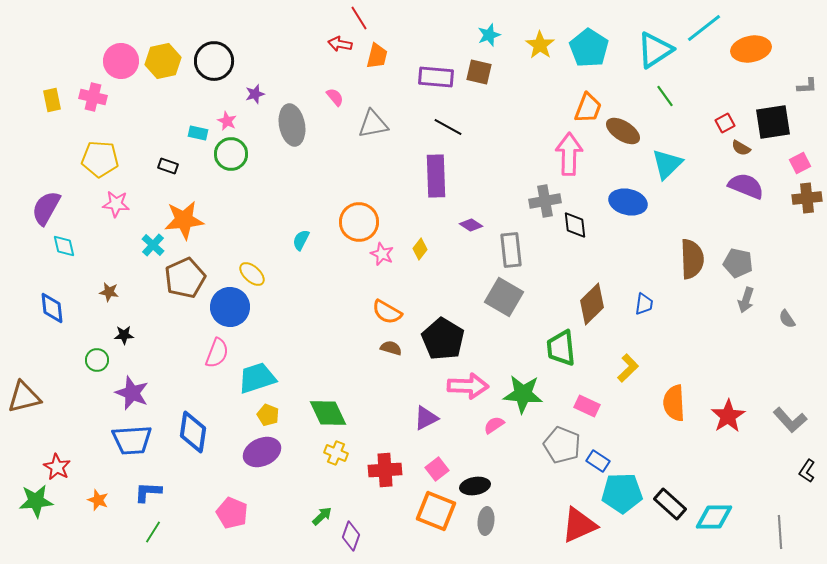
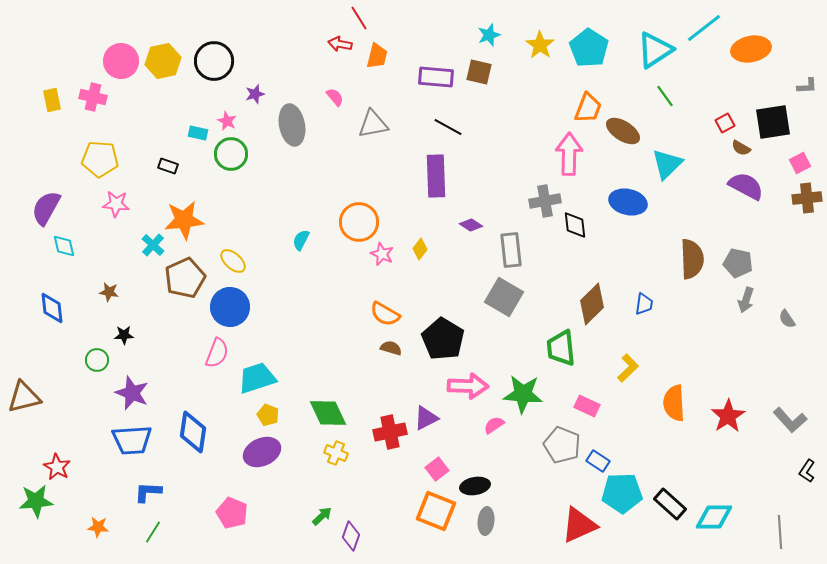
purple semicircle at (746, 186): rotated 6 degrees clockwise
yellow ellipse at (252, 274): moved 19 px left, 13 px up
orange semicircle at (387, 312): moved 2 px left, 2 px down
red cross at (385, 470): moved 5 px right, 38 px up; rotated 8 degrees counterclockwise
orange star at (98, 500): moved 27 px down; rotated 15 degrees counterclockwise
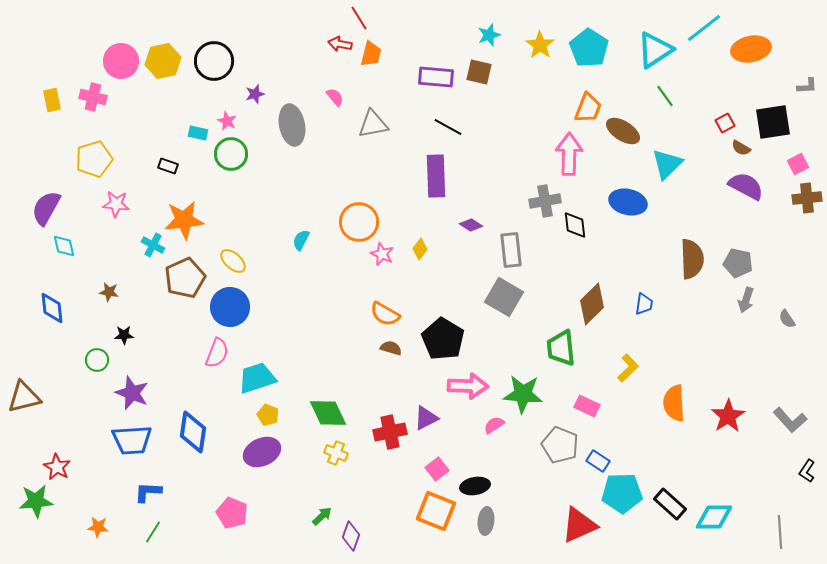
orange trapezoid at (377, 56): moved 6 px left, 2 px up
yellow pentagon at (100, 159): moved 6 px left; rotated 21 degrees counterclockwise
pink square at (800, 163): moved 2 px left, 1 px down
cyan cross at (153, 245): rotated 15 degrees counterclockwise
gray pentagon at (562, 445): moved 2 px left
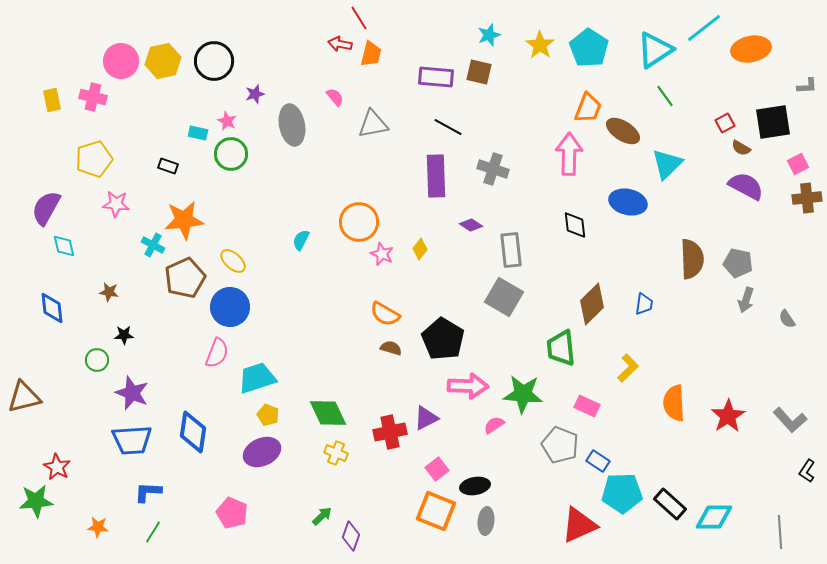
gray cross at (545, 201): moved 52 px left, 32 px up; rotated 28 degrees clockwise
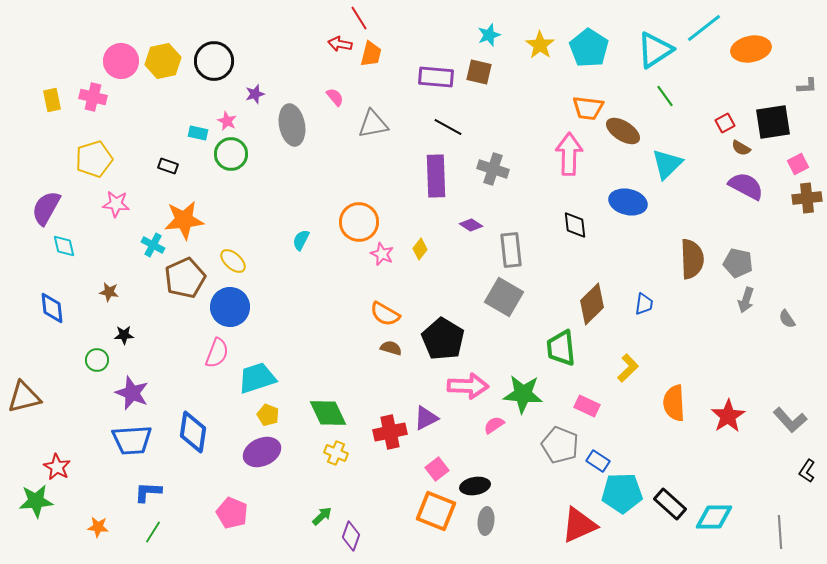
orange trapezoid at (588, 108): rotated 76 degrees clockwise
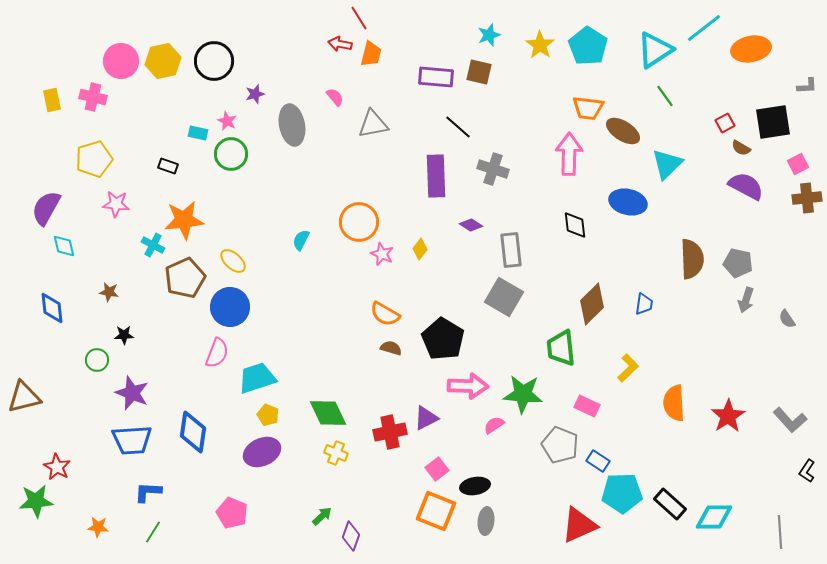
cyan pentagon at (589, 48): moved 1 px left, 2 px up
black line at (448, 127): moved 10 px right; rotated 12 degrees clockwise
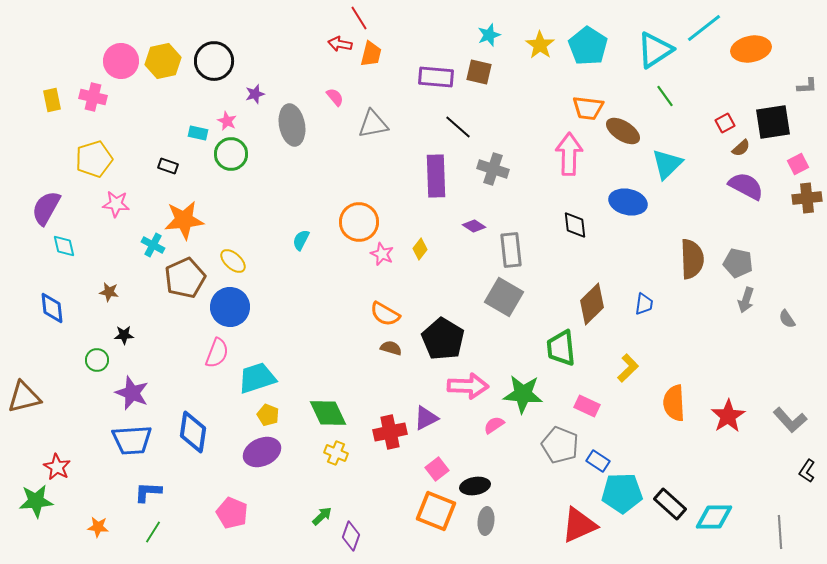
brown semicircle at (741, 148): rotated 72 degrees counterclockwise
purple diamond at (471, 225): moved 3 px right, 1 px down
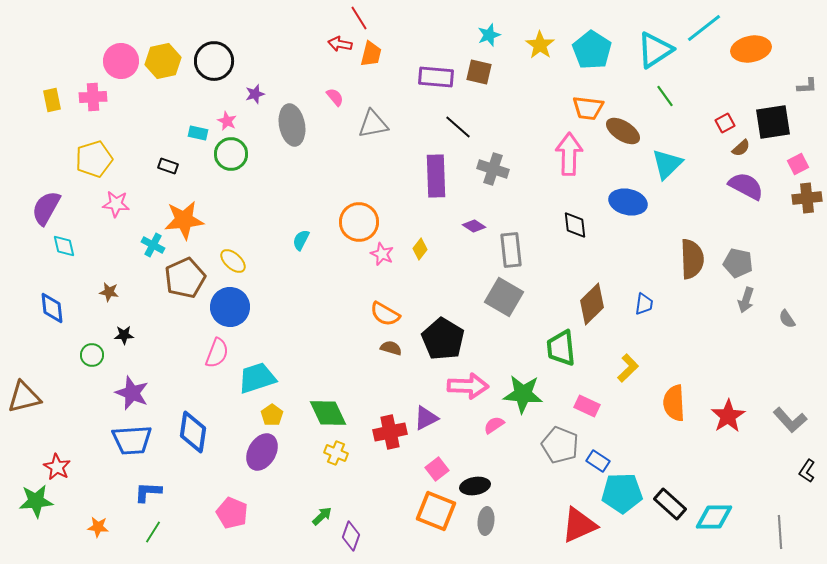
cyan pentagon at (588, 46): moved 4 px right, 4 px down
pink cross at (93, 97): rotated 16 degrees counterclockwise
green circle at (97, 360): moved 5 px left, 5 px up
yellow pentagon at (268, 415): moved 4 px right; rotated 15 degrees clockwise
purple ellipse at (262, 452): rotated 36 degrees counterclockwise
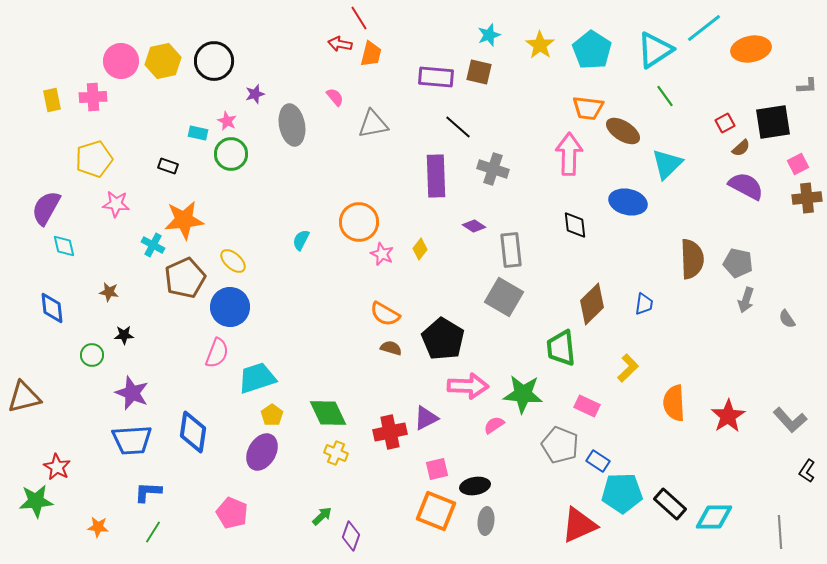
pink square at (437, 469): rotated 25 degrees clockwise
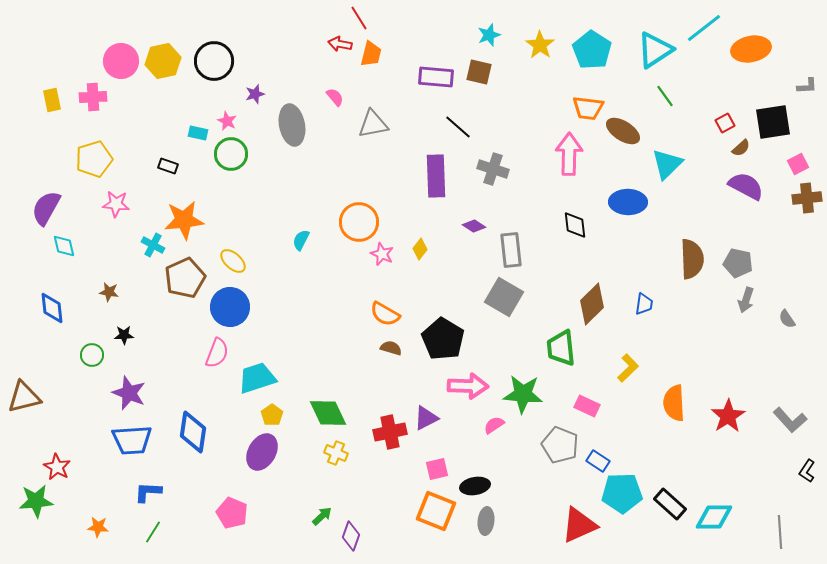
blue ellipse at (628, 202): rotated 12 degrees counterclockwise
purple star at (132, 393): moved 3 px left
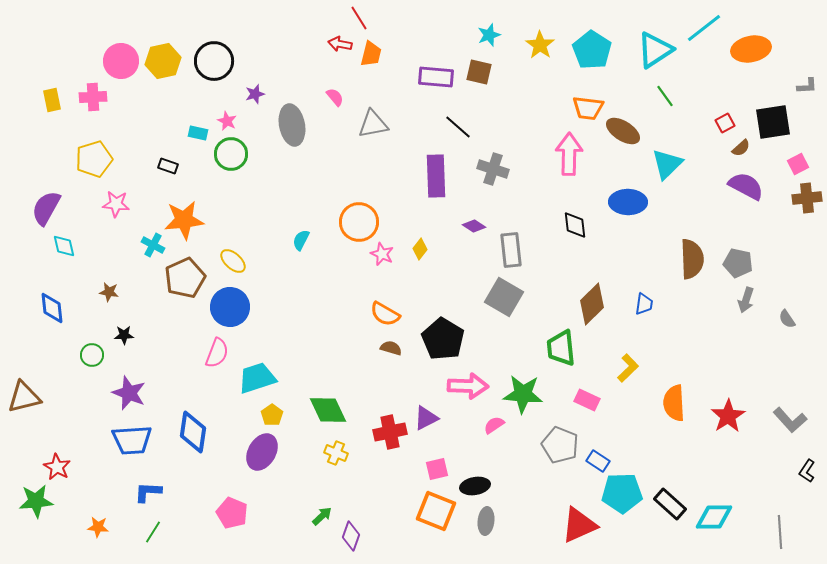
pink rectangle at (587, 406): moved 6 px up
green diamond at (328, 413): moved 3 px up
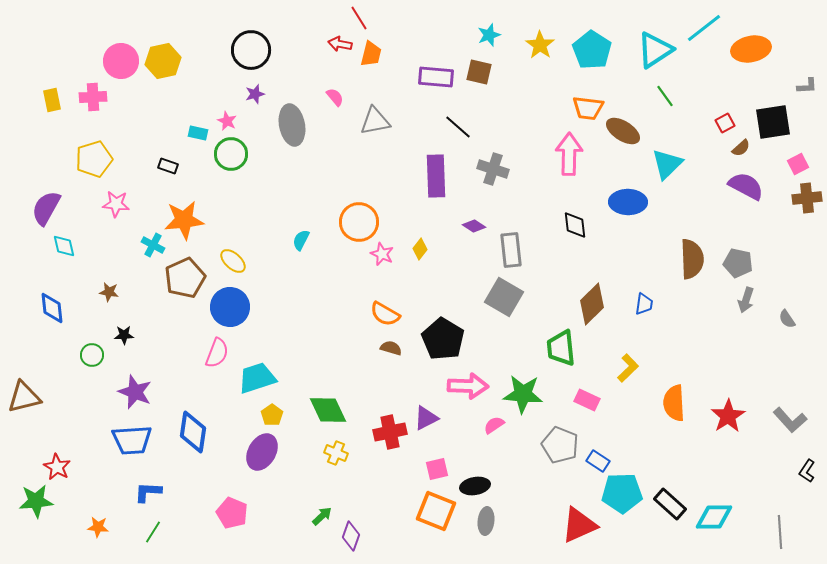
black circle at (214, 61): moved 37 px right, 11 px up
gray triangle at (373, 124): moved 2 px right, 3 px up
purple star at (129, 393): moved 6 px right, 1 px up
